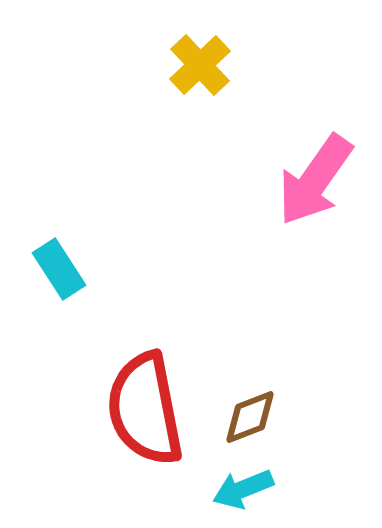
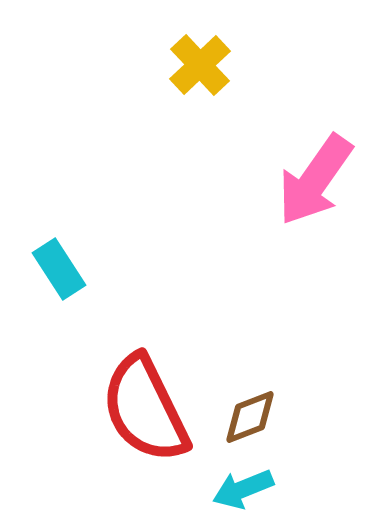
red semicircle: rotated 15 degrees counterclockwise
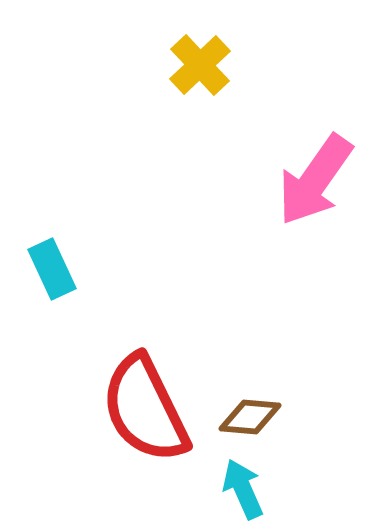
cyan rectangle: moved 7 px left; rotated 8 degrees clockwise
brown diamond: rotated 26 degrees clockwise
cyan arrow: rotated 88 degrees clockwise
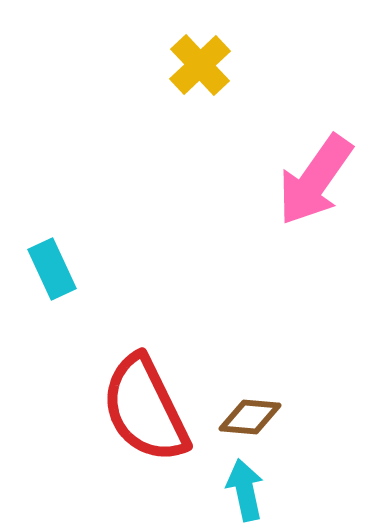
cyan arrow: moved 2 px right, 1 px down; rotated 12 degrees clockwise
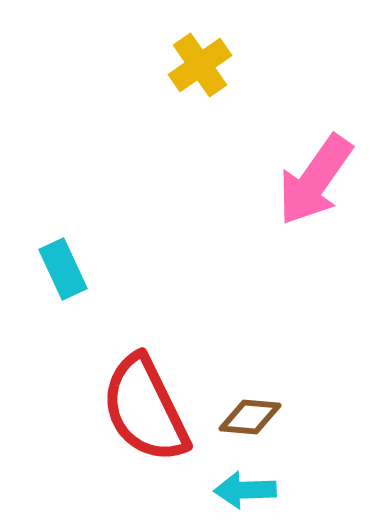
yellow cross: rotated 8 degrees clockwise
cyan rectangle: moved 11 px right
cyan arrow: rotated 80 degrees counterclockwise
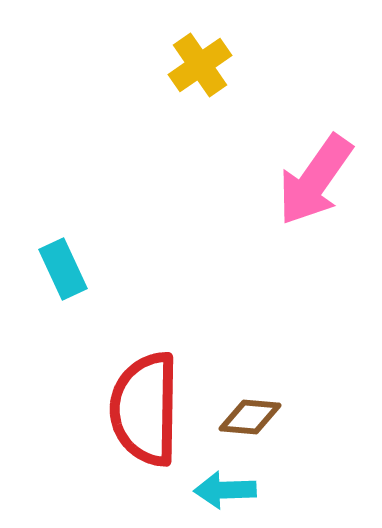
red semicircle: rotated 27 degrees clockwise
cyan arrow: moved 20 px left
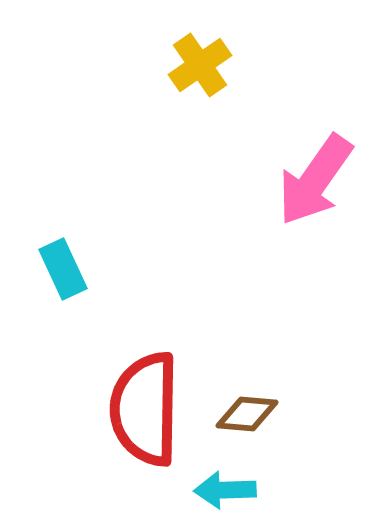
brown diamond: moved 3 px left, 3 px up
